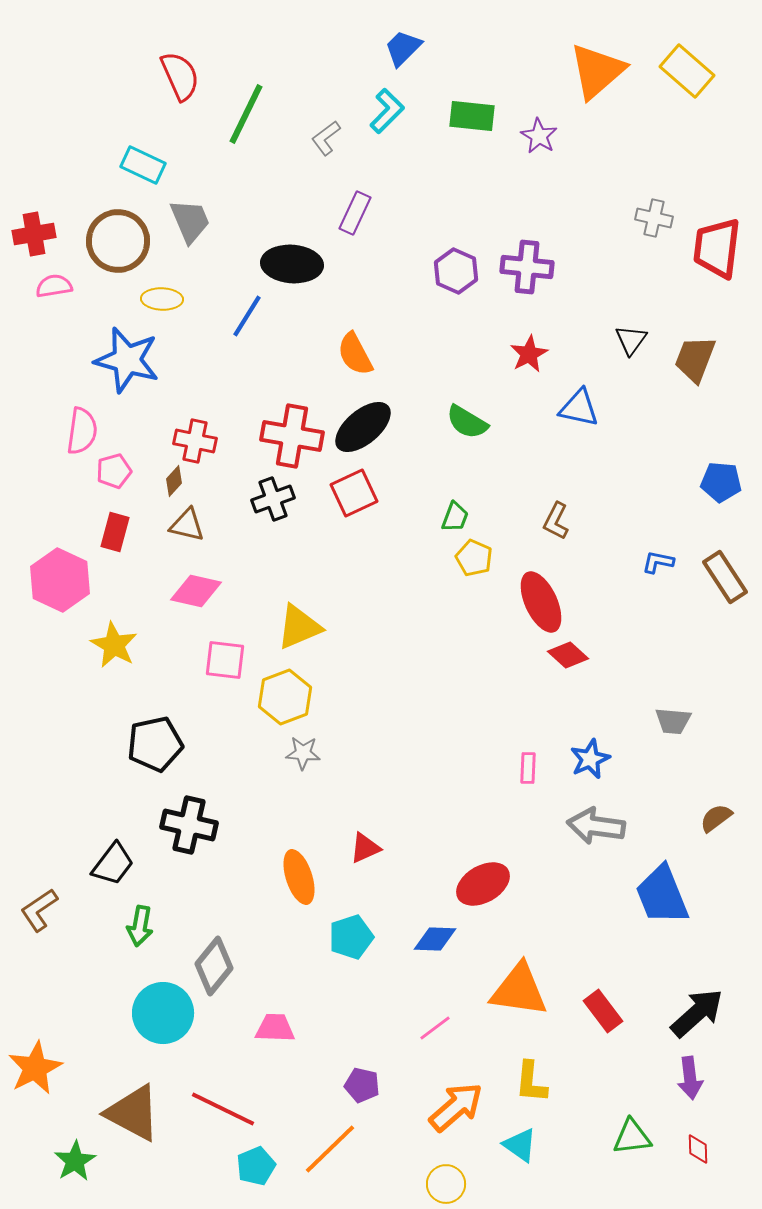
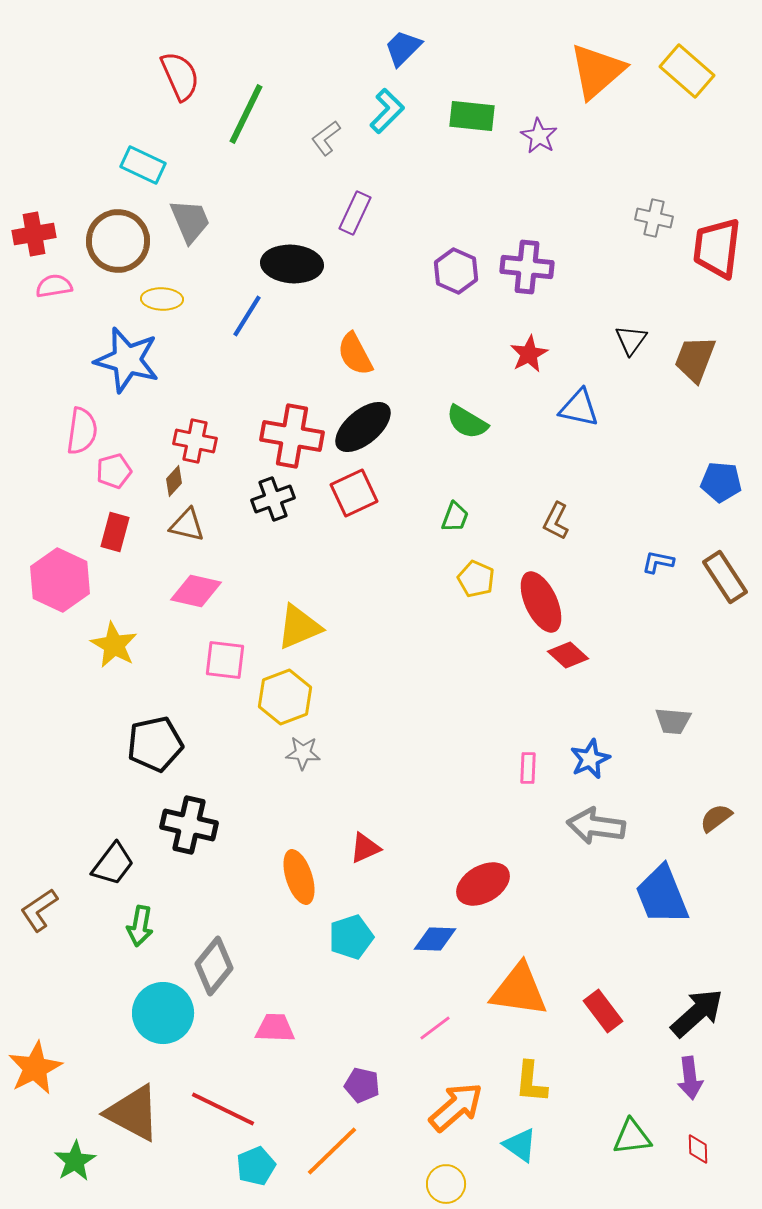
yellow pentagon at (474, 558): moved 2 px right, 21 px down
orange line at (330, 1149): moved 2 px right, 2 px down
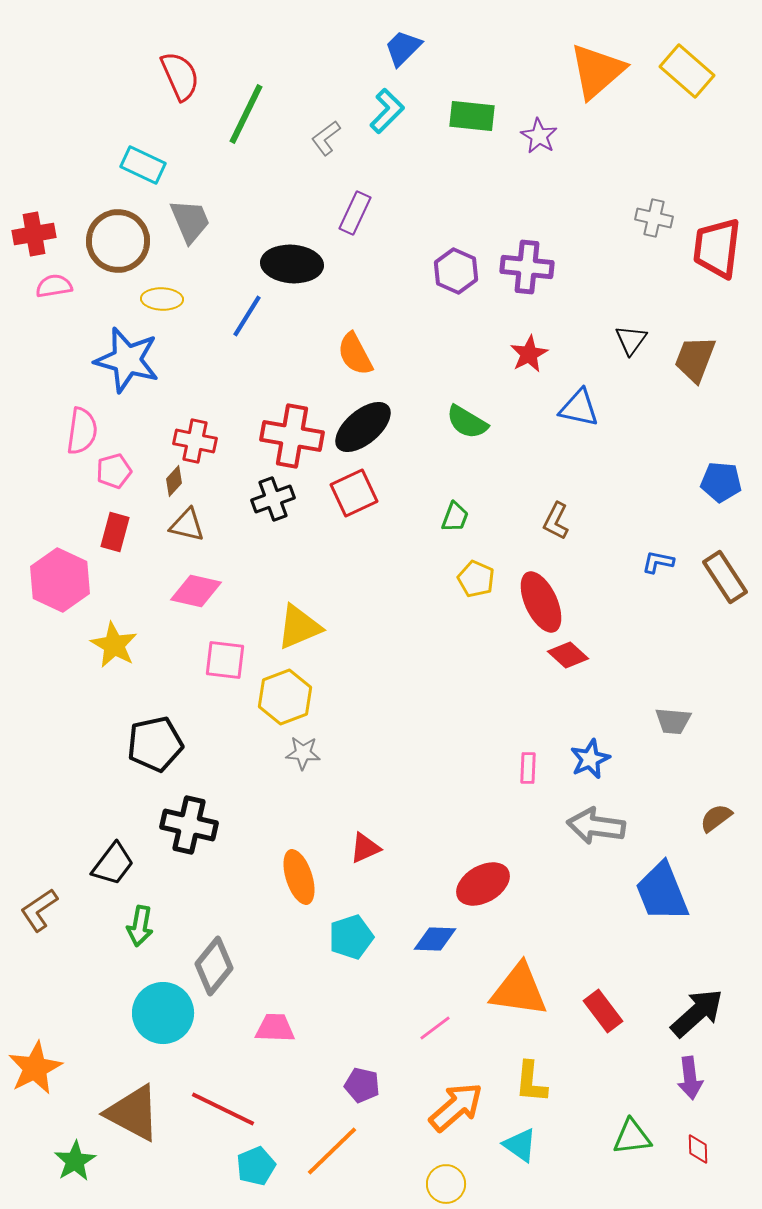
blue trapezoid at (662, 895): moved 3 px up
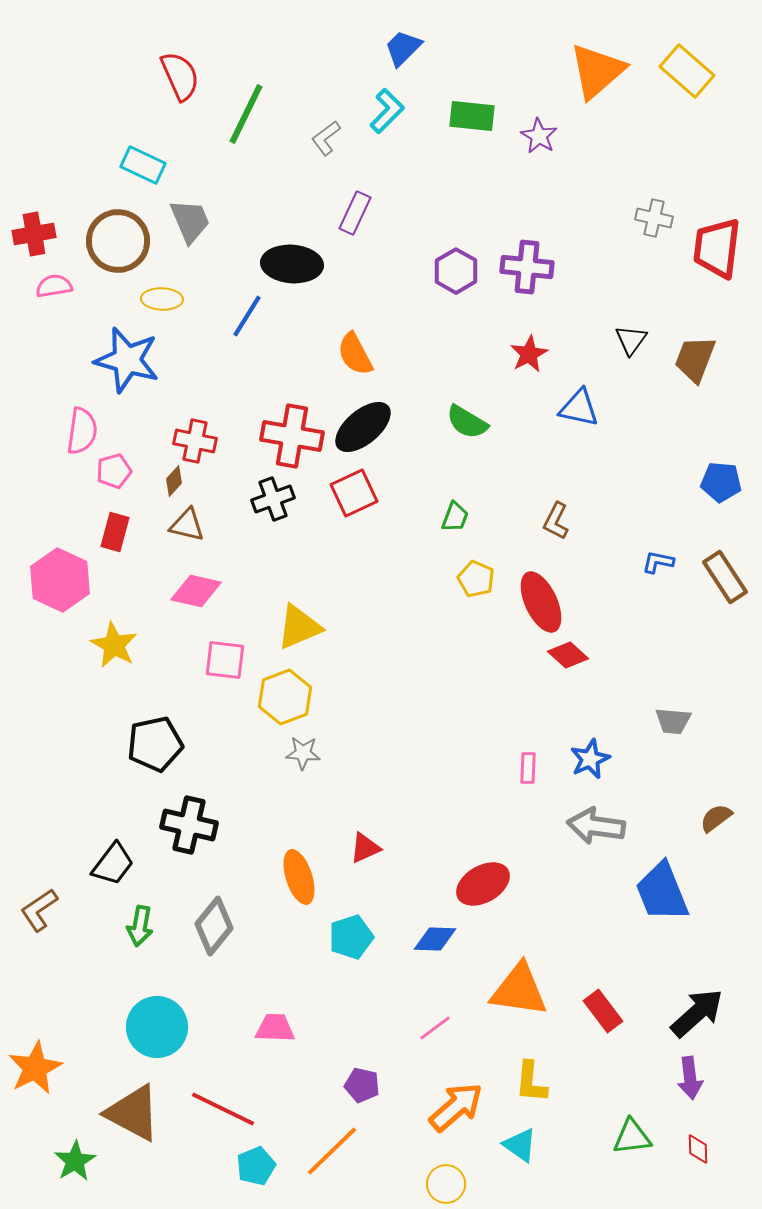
purple hexagon at (456, 271): rotated 6 degrees clockwise
gray diamond at (214, 966): moved 40 px up
cyan circle at (163, 1013): moved 6 px left, 14 px down
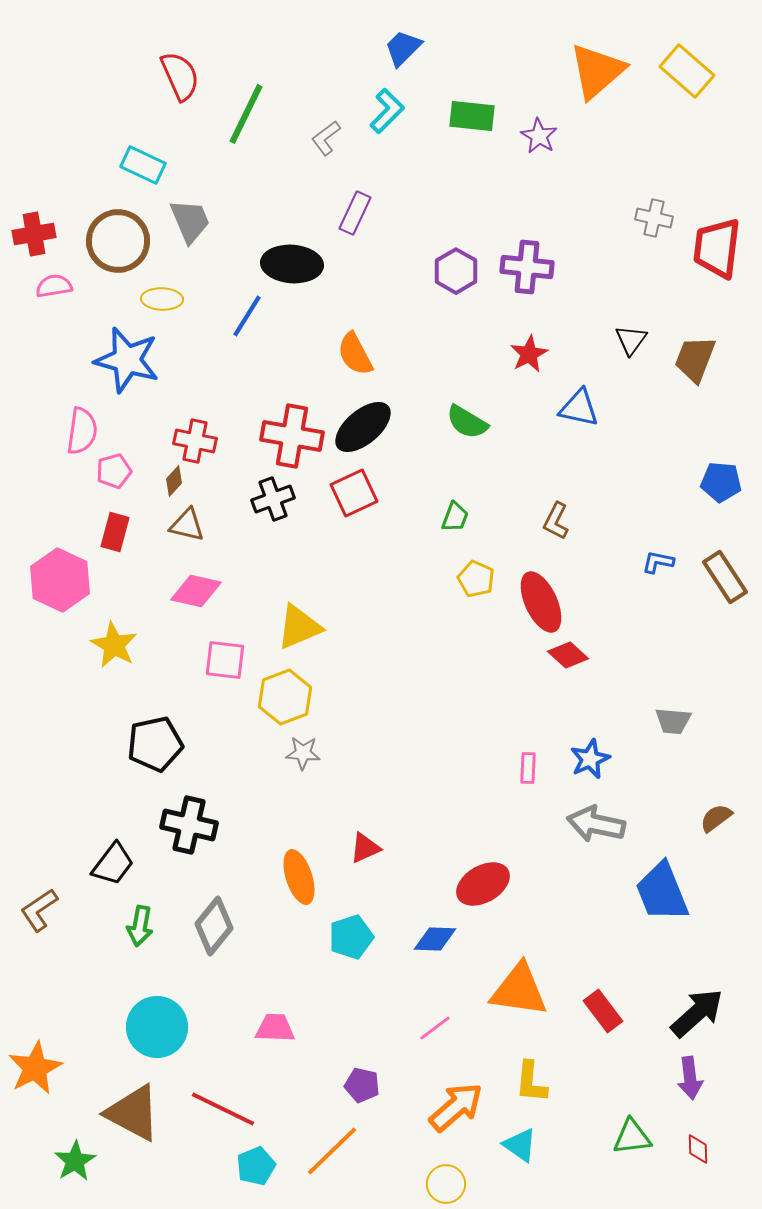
gray arrow at (596, 826): moved 2 px up; rotated 4 degrees clockwise
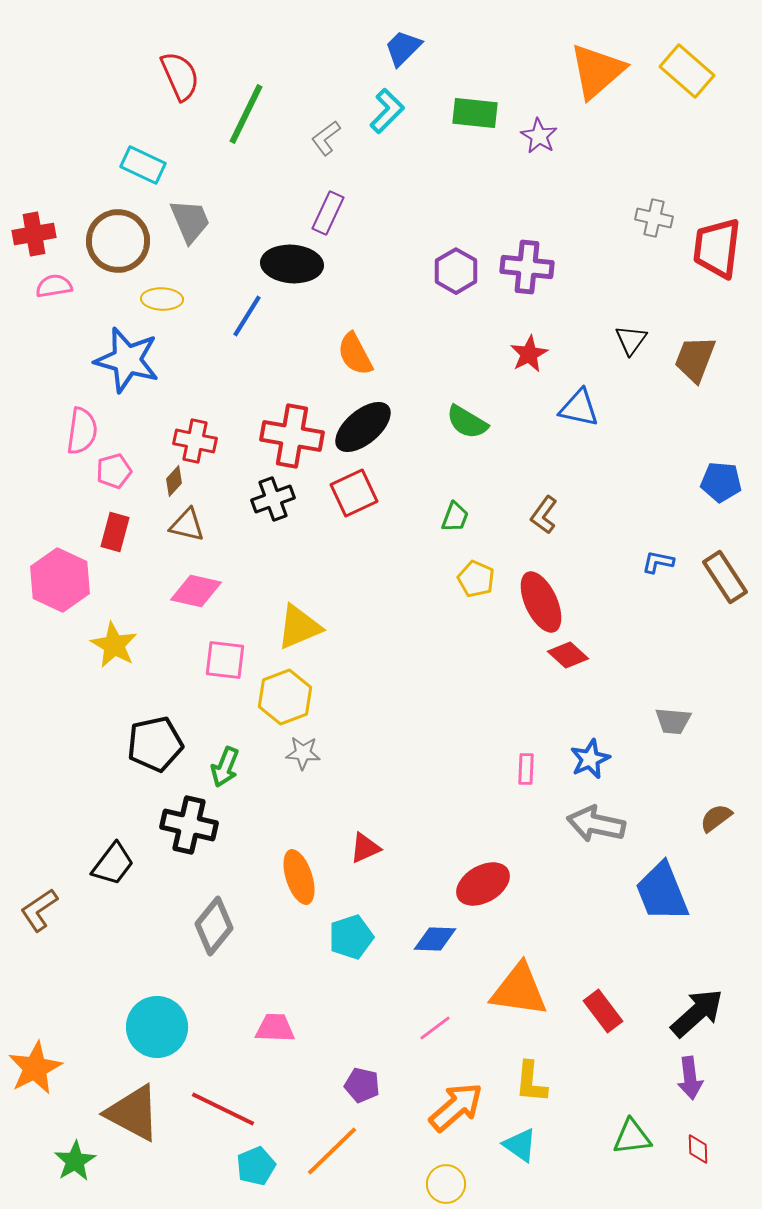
green rectangle at (472, 116): moved 3 px right, 3 px up
purple rectangle at (355, 213): moved 27 px left
brown L-shape at (556, 521): moved 12 px left, 6 px up; rotated 9 degrees clockwise
pink rectangle at (528, 768): moved 2 px left, 1 px down
green arrow at (140, 926): moved 85 px right, 159 px up; rotated 12 degrees clockwise
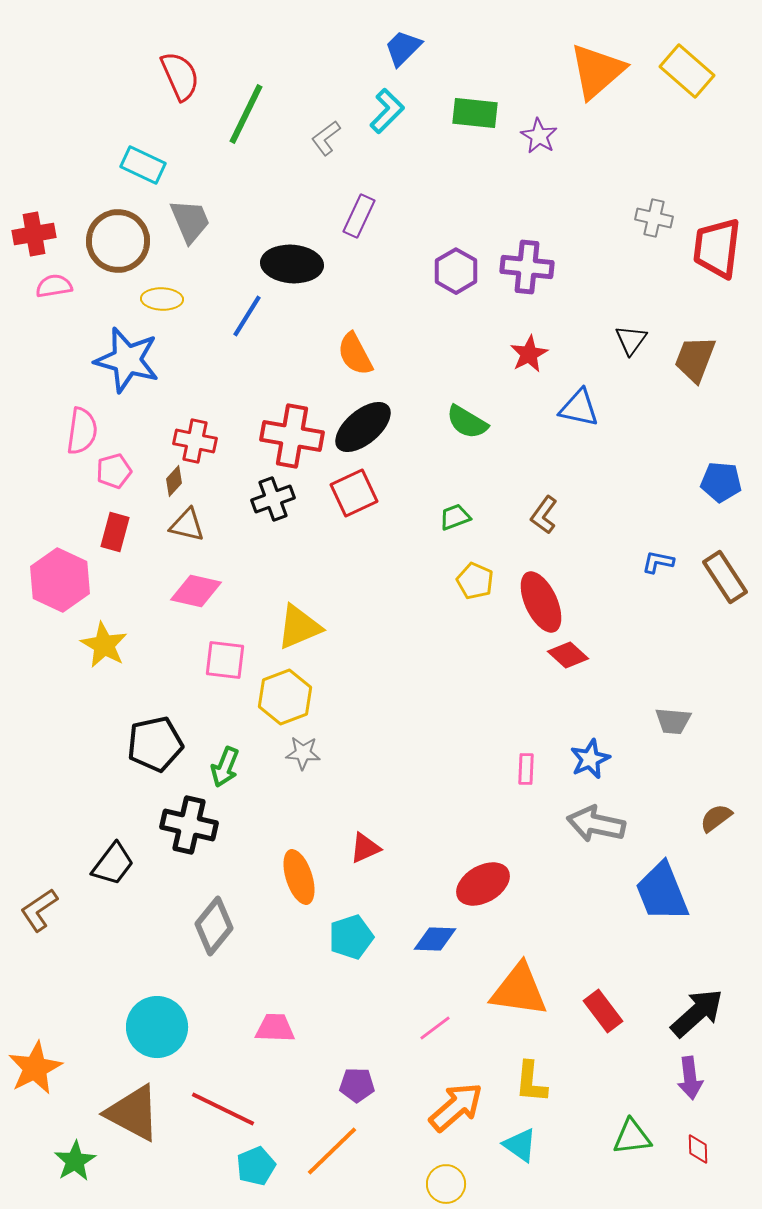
purple rectangle at (328, 213): moved 31 px right, 3 px down
green trapezoid at (455, 517): rotated 132 degrees counterclockwise
yellow pentagon at (476, 579): moved 1 px left, 2 px down
yellow star at (114, 645): moved 10 px left
purple pentagon at (362, 1085): moved 5 px left; rotated 12 degrees counterclockwise
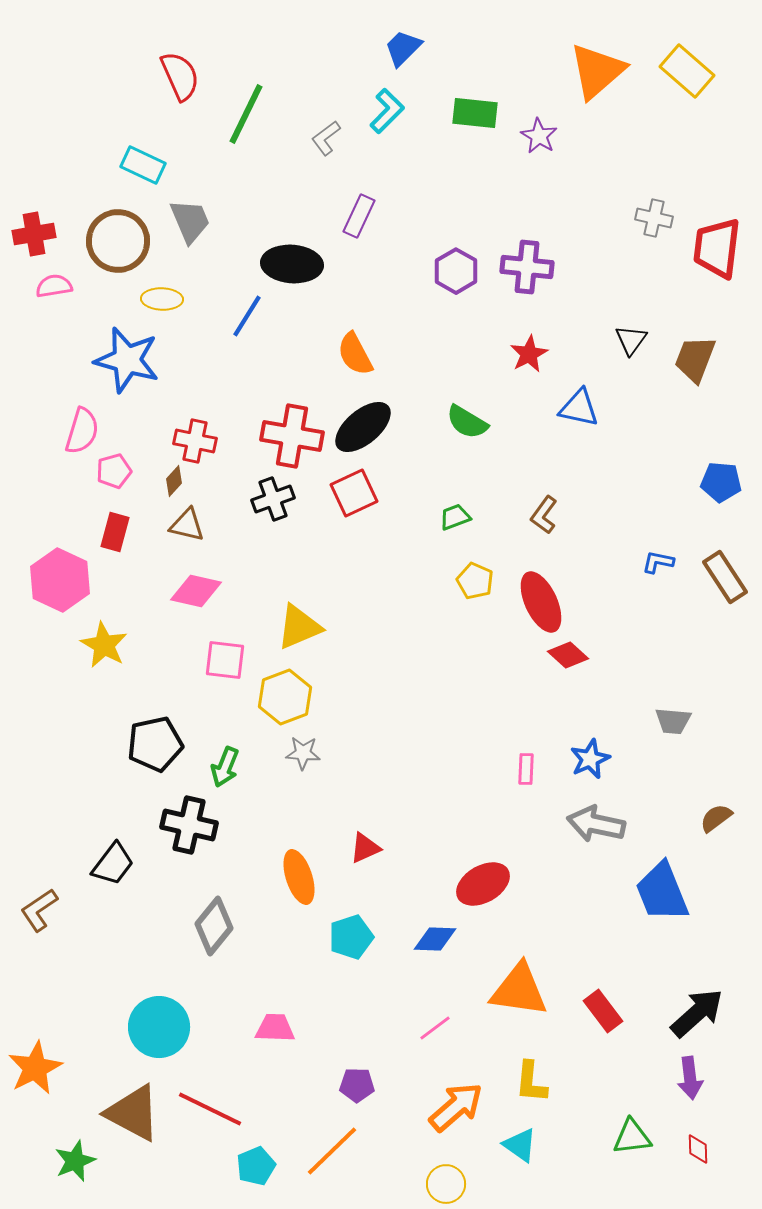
pink semicircle at (82, 431): rotated 9 degrees clockwise
cyan circle at (157, 1027): moved 2 px right
red line at (223, 1109): moved 13 px left
green star at (75, 1161): rotated 9 degrees clockwise
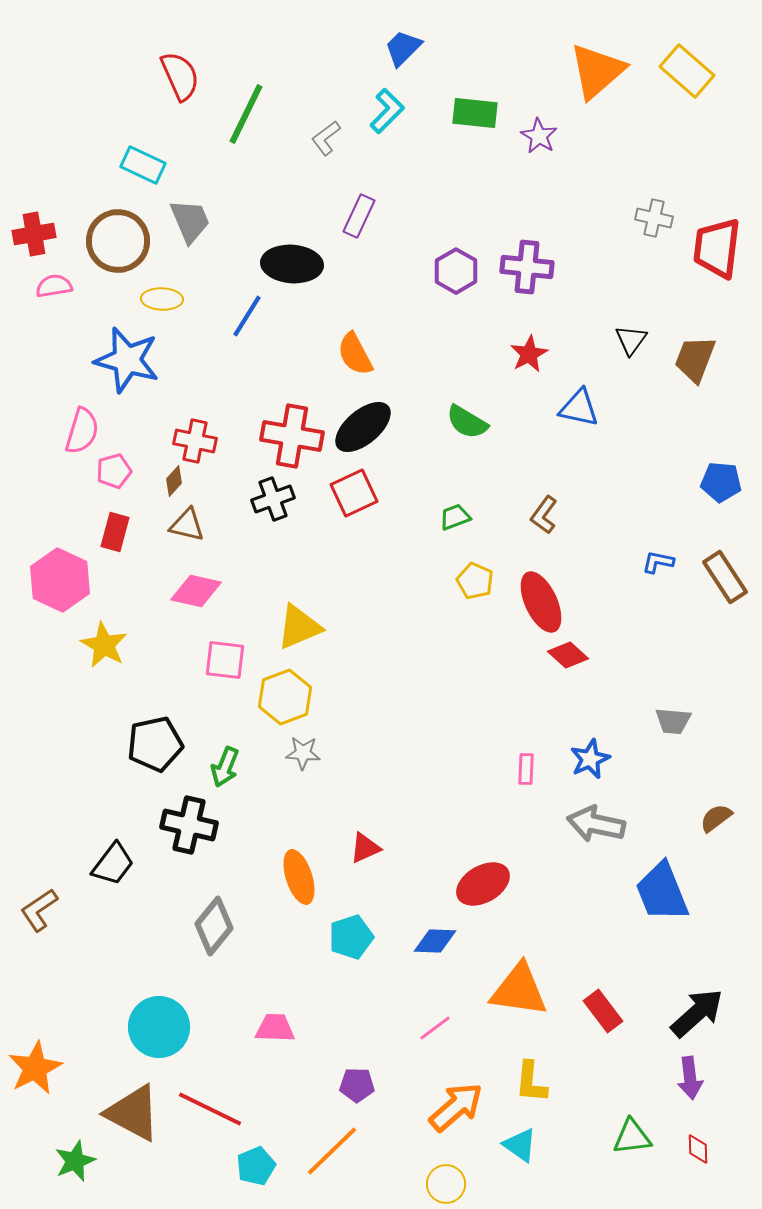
blue diamond at (435, 939): moved 2 px down
